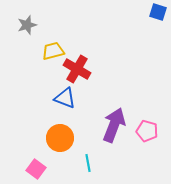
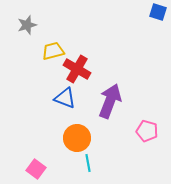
purple arrow: moved 4 px left, 24 px up
orange circle: moved 17 px right
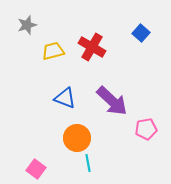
blue square: moved 17 px left, 21 px down; rotated 24 degrees clockwise
red cross: moved 15 px right, 22 px up
purple arrow: moved 2 px right; rotated 112 degrees clockwise
pink pentagon: moved 1 px left, 2 px up; rotated 25 degrees counterclockwise
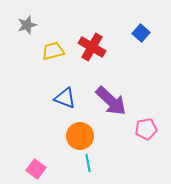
purple arrow: moved 1 px left
orange circle: moved 3 px right, 2 px up
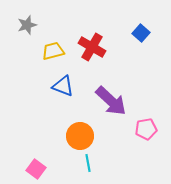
blue triangle: moved 2 px left, 12 px up
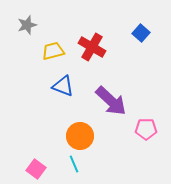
pink pentagon: rotated 10 degrees clockwise
cyan line: moved 14 px left, 1 px down; rotated 12 degrees counterclockwise
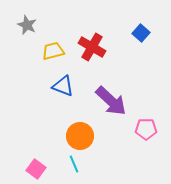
gray star: rotated 30 degrees counterclockwise
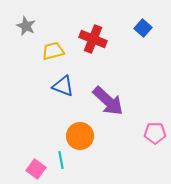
gray star: moved 1 px left, 1 px down
blue square: moved 2 px right, 5 px up
red cross: moved 1 px right, 8 px up; rotated 8 degrees counterclockwise
purple arrow: moved 3 px left
pink pentagon: moved 9 px right, 4 px down
cyan line: moved 13 px left, 4 px up; rotated 12 degrees clockwise
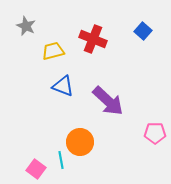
blue square: moved 3 px down
orange circle: moved 6 px down
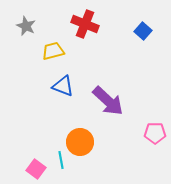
red cross: moved 8 px left, 15 px up
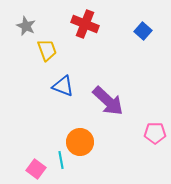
yellow trapezoid: moved 6 px left, 1 px up; rotated 85 degrees clockwise
